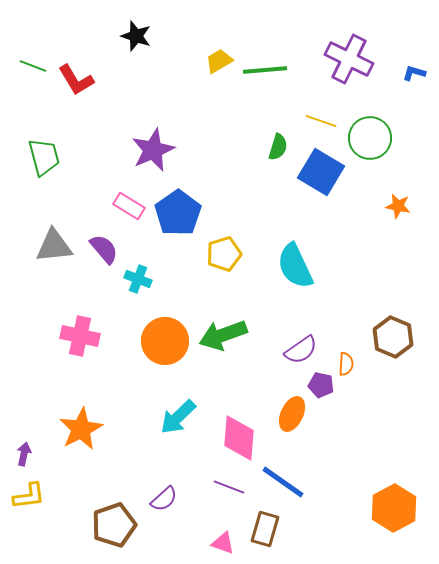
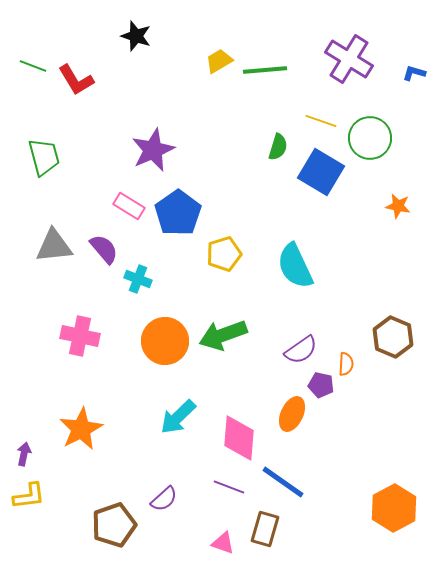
purple cross at (349, 59): rotated 6 degrees clockwise
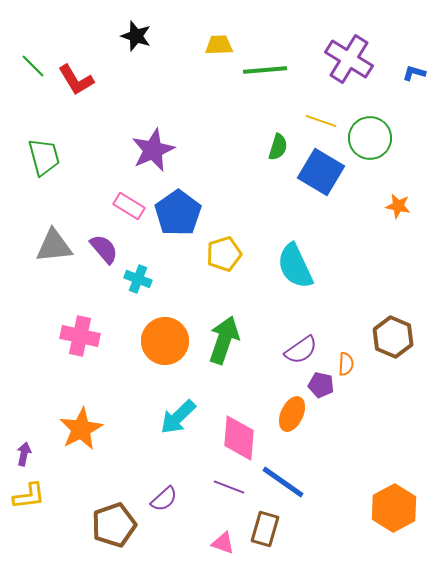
yellow trapezoid at (219, 61): moved 16 px up; rotated 28 degrees clockwise
green line at (33, 66): rotated 24 degrees clockwise
green arrow at (223, 335): moved 1 px right, 5 px down; rotated 129 degrees clockwise
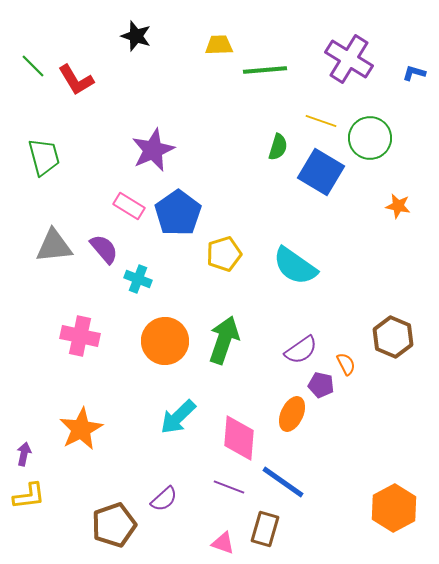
cyan semicircle at (295, 266): rotated 30 degrees counterclockwise
orange semicircle at (346, 364): rotated 30 degrees counterclockwise
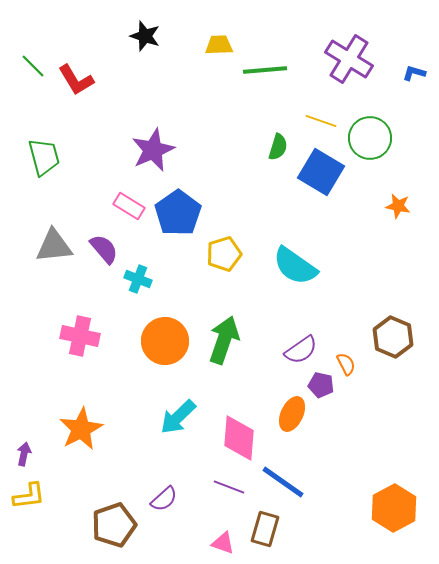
black star at (136, 36): moved 9 px right
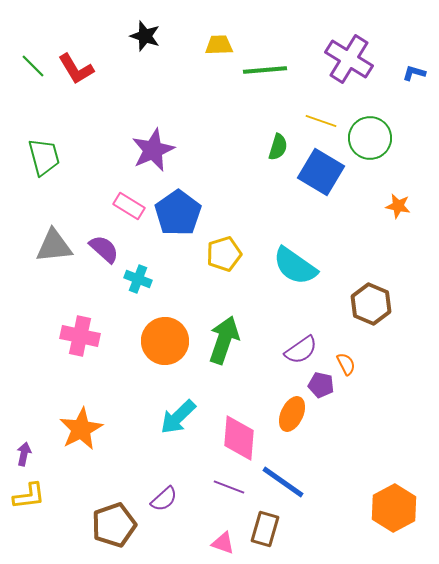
red L-shape at (76, 80): moved 11 px up
purple semicircle at (104, 249): rotated 8 degrees counterclockwise
brown hexagon at (393, 337): moved 22 px left, 33 px up
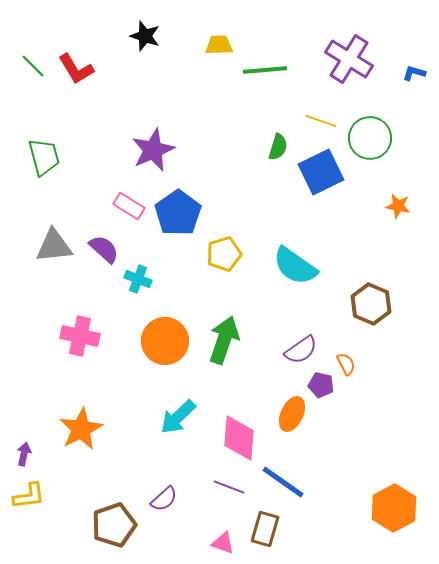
blue square at (321, 172): rotated 33 degrees clockwise
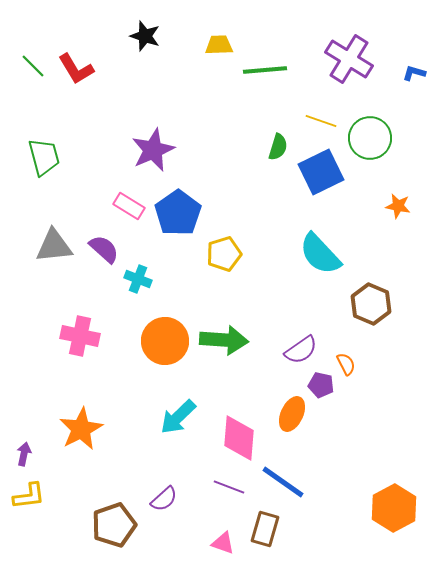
cyan semicircle at (295, 266): moved 25 px right, 12 px up; rotated 12 degrees clockwise
green arrow at (224, 340): rotated 75 degrees clockwise
